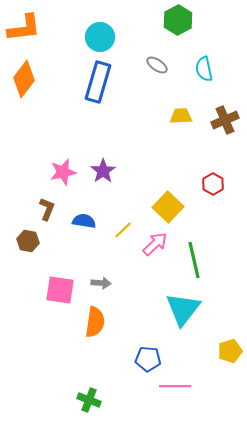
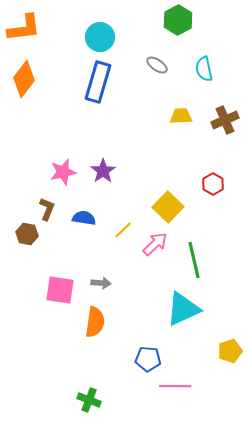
blue semicircle: moved 3 px up
brown hexagon: moved 1 px left, 7 px up
cyan triangle: rotated 27 degrees clockwise
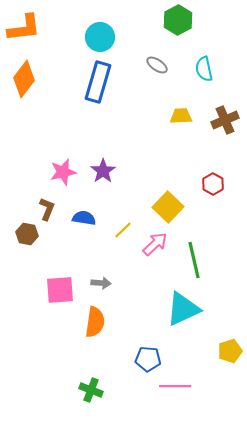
pink square: rotated 12 degrees counterclockwise
green cross: moved 2 px right, 10 px up
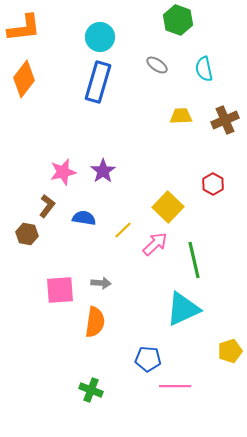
green hexagon: rotated 12 degrees counterclockwise
brown L-shape: moved 3 px up; rotated 15 degrees clockwise
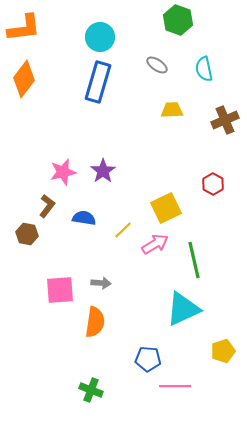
yellow trapezoid: moved 9 px left, 6 px up
yellow square: moved 2 px left, 1 px down; rotated 20 degrees clockwise
pink arrow: rotated 12 degrees clockwise
yellow pentagon: moved 7 px left
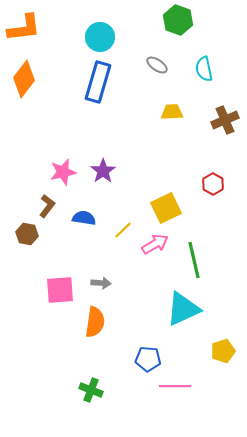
yellow trapezoid: moved 2 px down
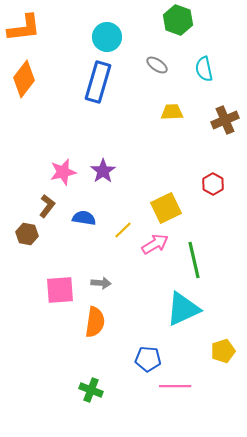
cyan circle: moved 7 px right
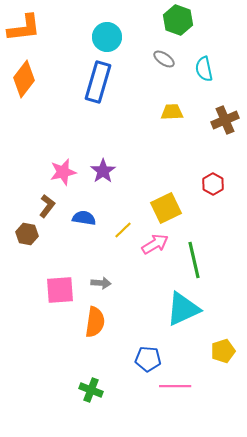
gray ellipse: moved 7 px right, 6 px up
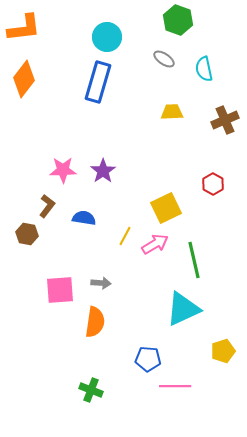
pink star: moved 2 px up; rotated 12 degrees clockwise
yellow line: moved 2 px right, 6 px down; rotated 18 degrees counterclockwise
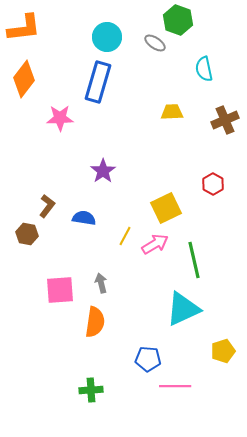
gray ellipse: moved 9 px left, 16 px up
pink star: moved 3 px left, 52 px up
gray arrow: rotated 108 degrees counterclockwise
green cross: rotated 25 degrees counterclockwise
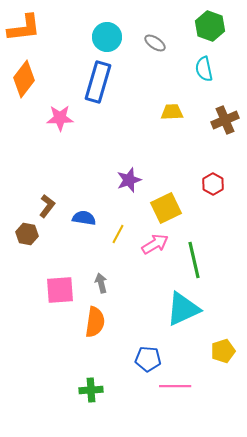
green hexagon: moved 32 px right, 6 px down
purple star: moved 26 px right, 9 px down; rotated 15 degrees clockwise
yellow line: moved 7 px left, 2 px up
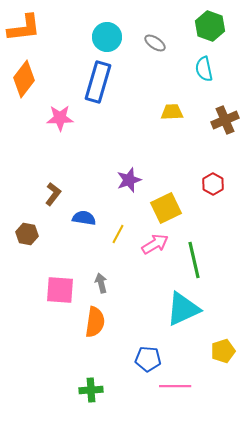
brown L-shape: moved 6 px right, 12 px up
pink square: rotated 8 degrees clockwise
